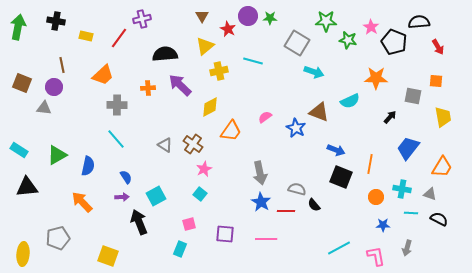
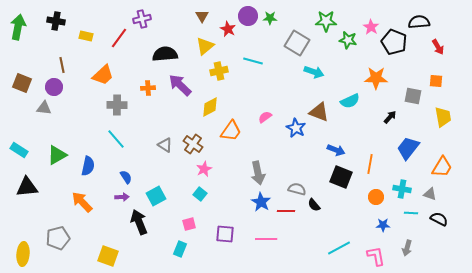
gray arrow at (260, 173): moved 2 px left
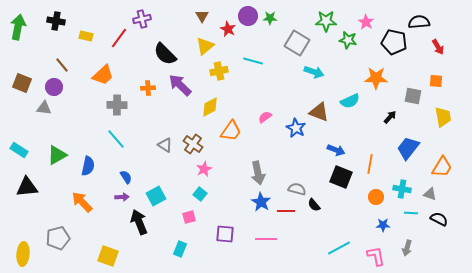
pink star at (371, 27): moved 5 px left, 5 px up
black pentagon at (394, 42): rotated 10 degrees counterclockwise
black semicircle at (165, 54): rotated 130 degrees counterclockwise
brown line at (62, 65): rotated 28 degrees counterclockwise
pink square at (189, 224): moved 7 px up
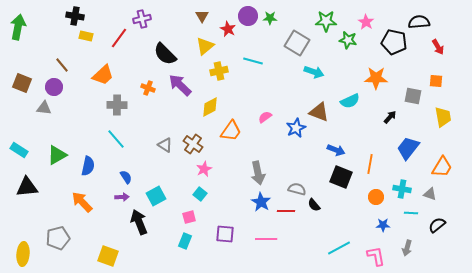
black cross at (56, 21): moved 19 px right, 5 px up
orange cross at (148, 88): rotated 24 degrees clockwise
blue star at (296, 128): rotated 18 degrees clockwise
black semicircle at (439, 219): moved 2 px left, 6 px down; rotated 66 degrees counterclockwise
cyan rectangle at (180, 249): moved 5 px right, 8 px up
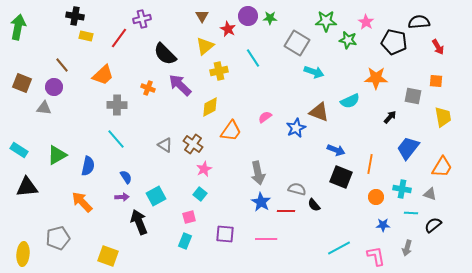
cyan line at (253, 61): moved 3 px up; rotated 42 degrees clockwise
black semicircle at (437, 225): moved 4 px left
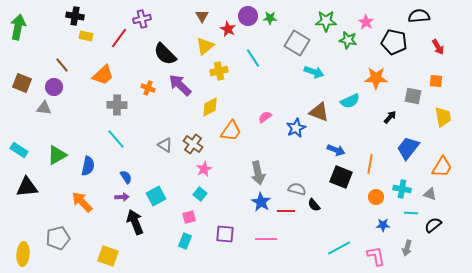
black semicircle at (419, 22): moved 6 px up
black arrow at (139, 222): moved 4 px left
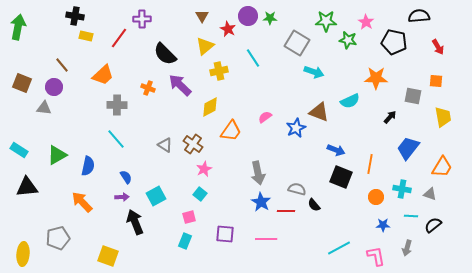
purple cross at (142, 19): rotated 12 degrees clockwise
cyan line at (411, 213): moved 3 px down
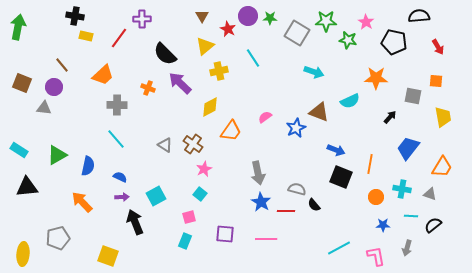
gray square at (297, 43): moved 10 px up
purple arrow at (180, 85): moved 2 px up
blue semicircle at (126, 177): moved 6 px left; rotated 32 degrees counterclockwise
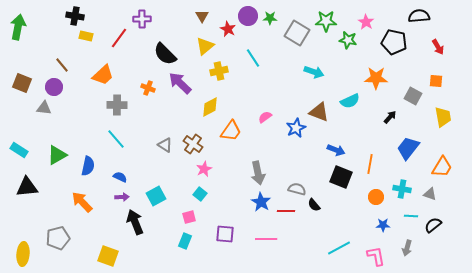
gray square at (413, 96): rotated 18 degrees clockwise
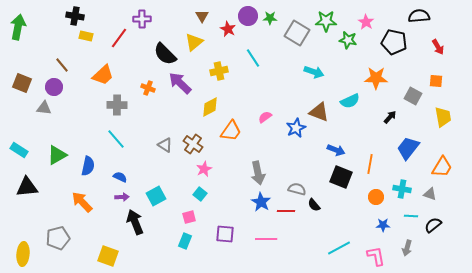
yellow triangle at (205, 46): moved 11 px left, 4 px up
